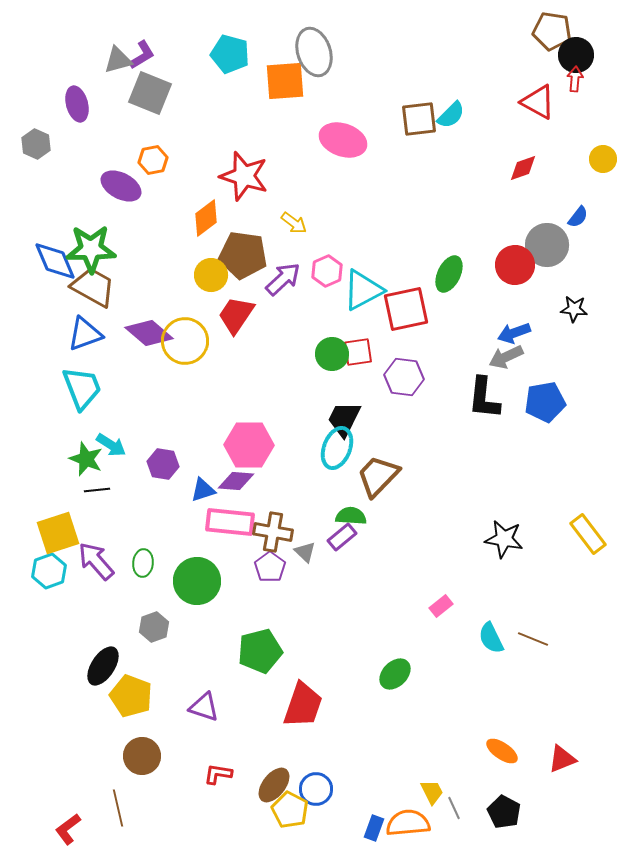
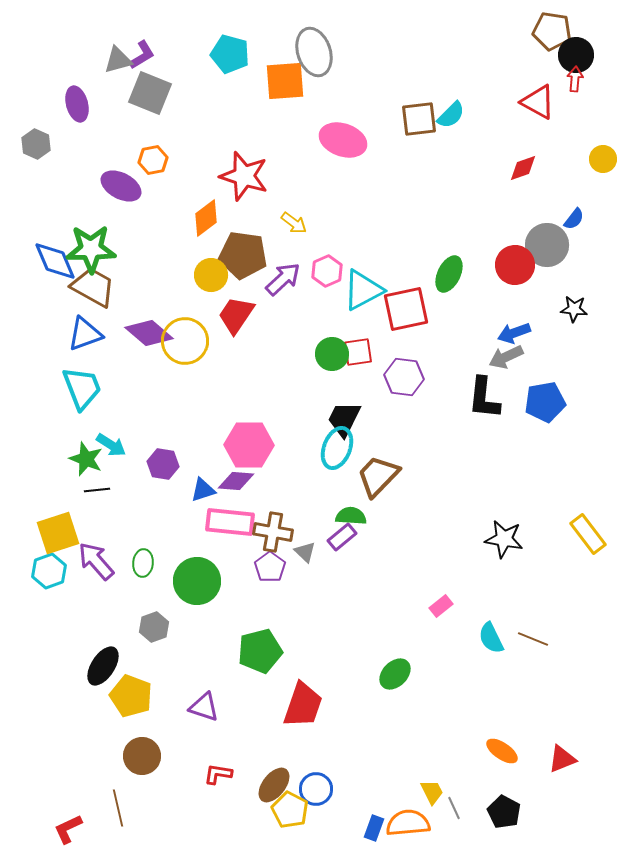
blue semicircle at (578, 217): moved 4 px left, 2 px down
red L-shape at (68, 829): rotated 12 degrees clockwise
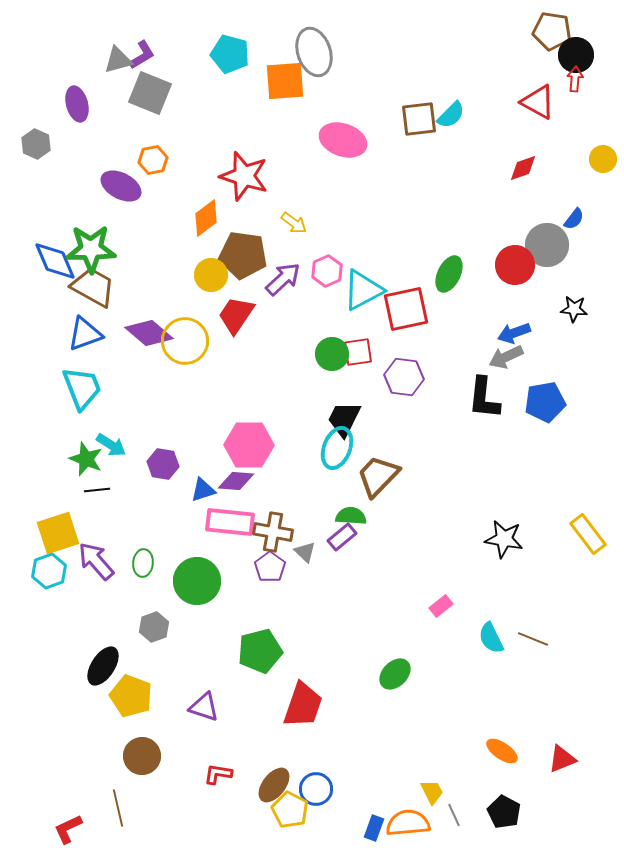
gray line at (454, 808): moved 7 px down
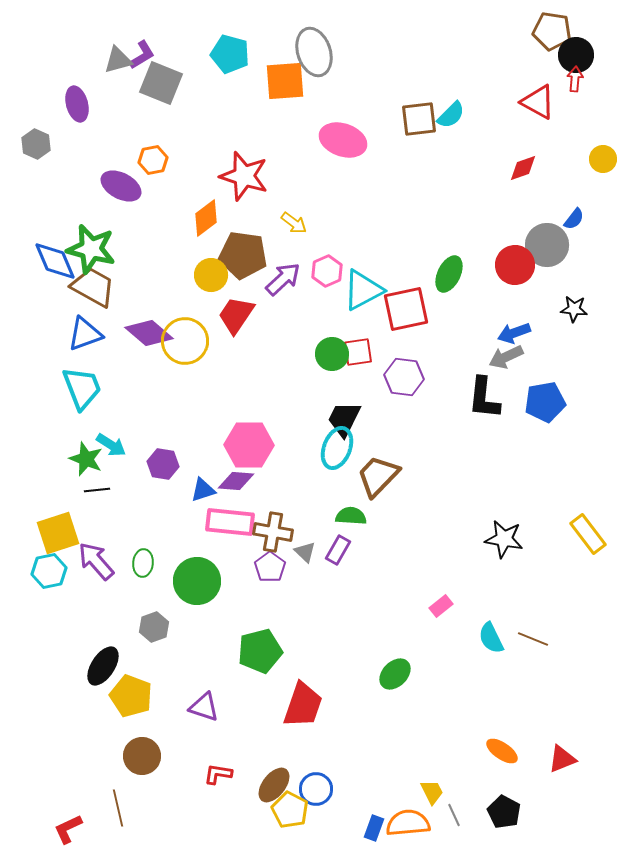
gray square at (150, 93): moved 11 px right, 10 px up
green star at (91, 249): rotated 15 degrees clockwise
purple rectangle at (342, 537): moved 4 px left, 13 px down; rotated 20 degrees counterclockwise
cyan hexagon at (49, 571): rotated 8 degrees clockwise
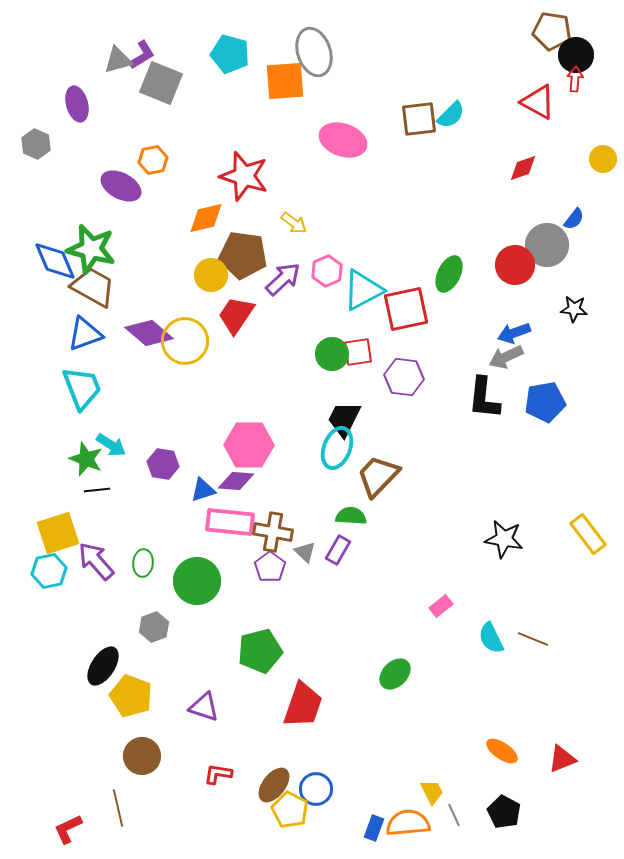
orange diamond at (206, 218): rotated 24 degrees clockwise
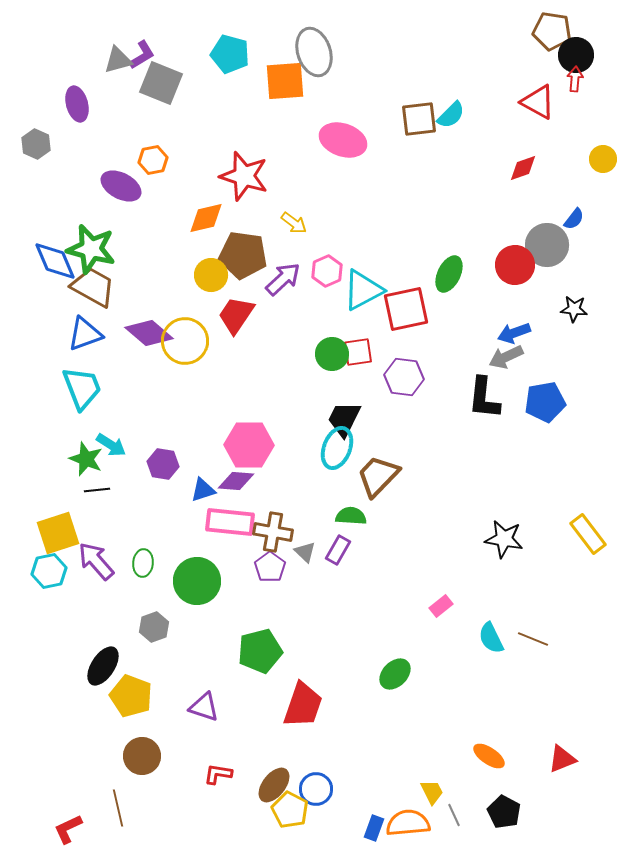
orange ellipse at (502, 751): moved 13 px left, 5 px down
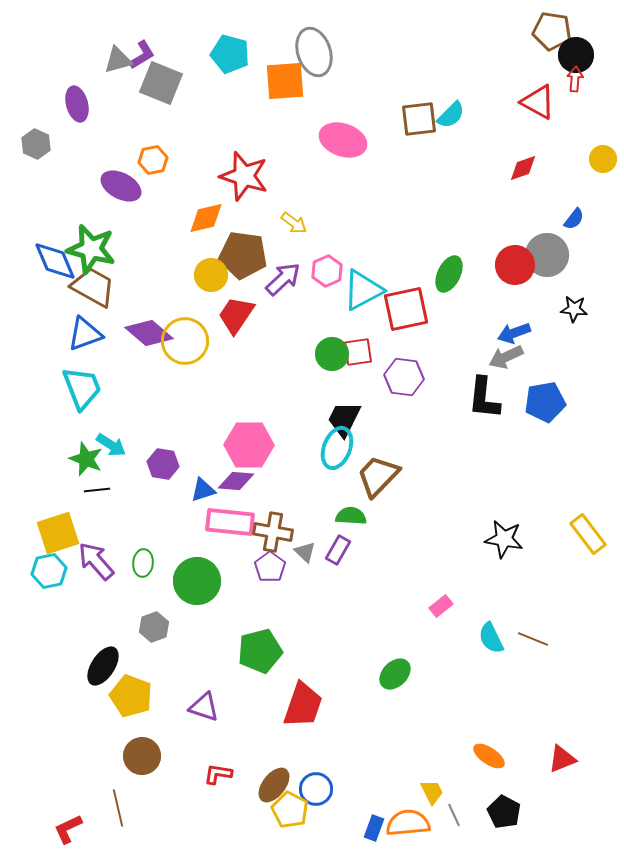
gray circle at (547, 245): moved 10 px down
